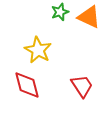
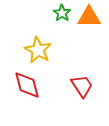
green star: moved 2 px right, 1 px down; rotated 18 degrees counterclockwise
orange triangle: rotated 25 degrees counterclockwise
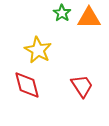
orange triangle: moved 1 px down
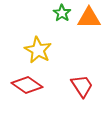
red diamond: rotated 40 degrees counterclockwise
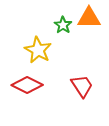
green star: moved 1 px right, 12 px down
red diamond: rotated 8 degrees counterclockwise
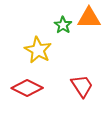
red diamond: moved 3 px down
